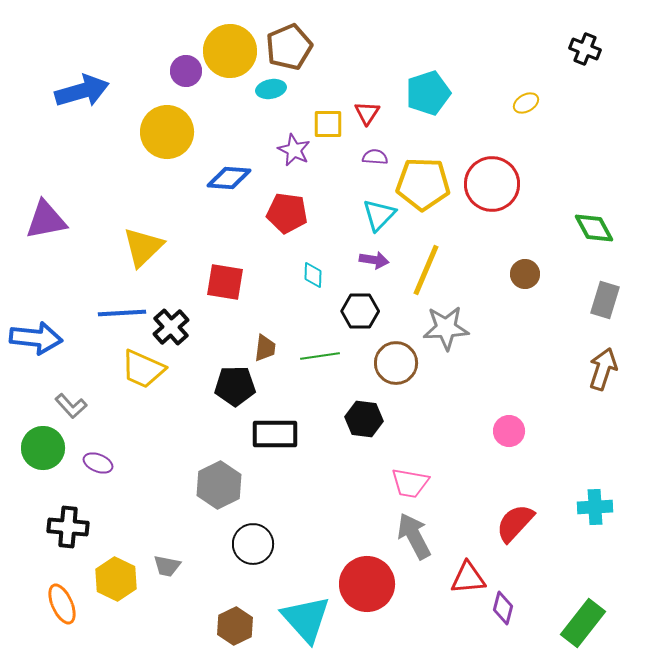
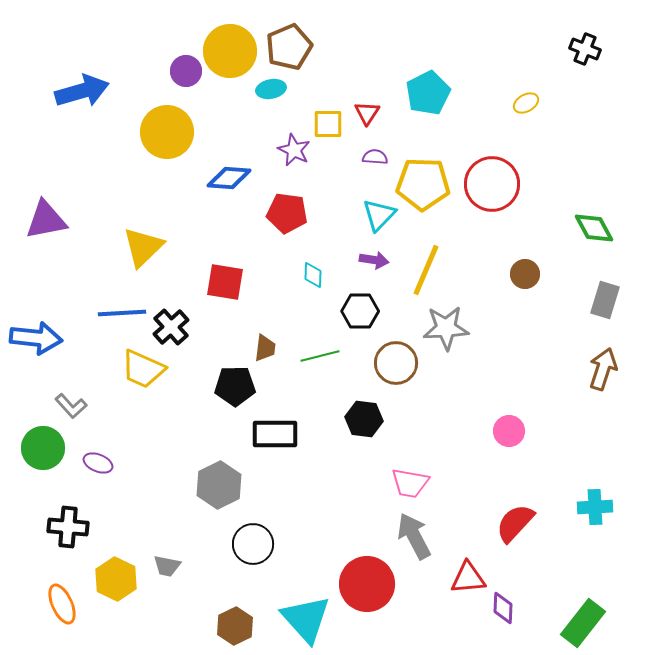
cyan pentagon at (428, 93): rotated 9 degrees counterclockwise
green line at (320, 356): rotated 6 degrees counterclockwise
purple diamond at (503, 608): rotated 12 degrees counterclockwise
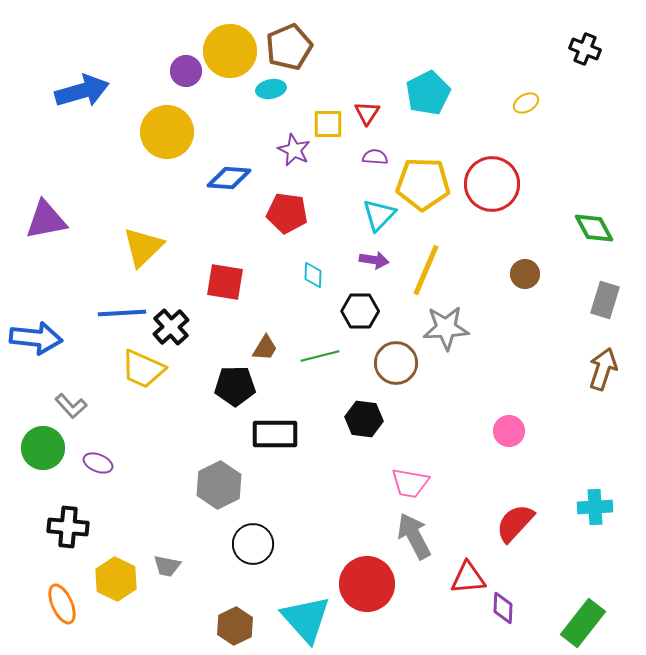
brown trapezoid at (265, 348): rotated 24 degrees clockwise
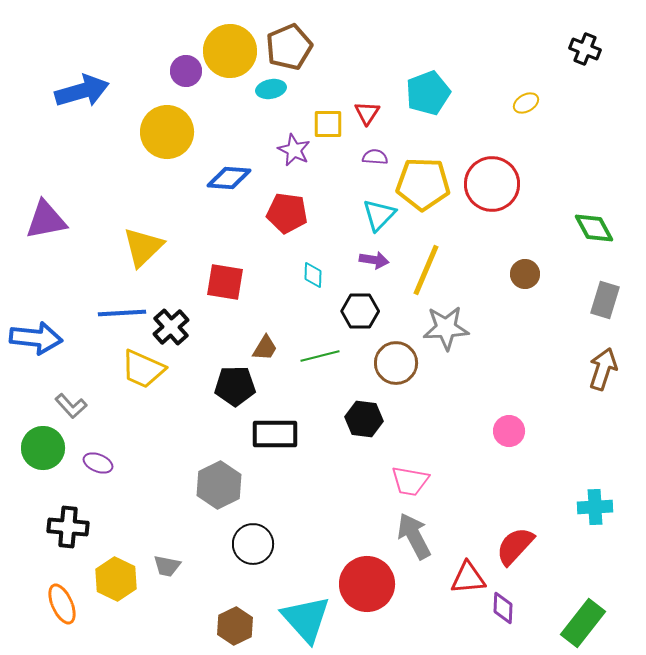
cyan pentagon at (428, 93): rotated 6 degrees clockwise
pink trapezoid at (410, 483): moved 2 px up
red semicircle at (515, 523): moved 23 px down
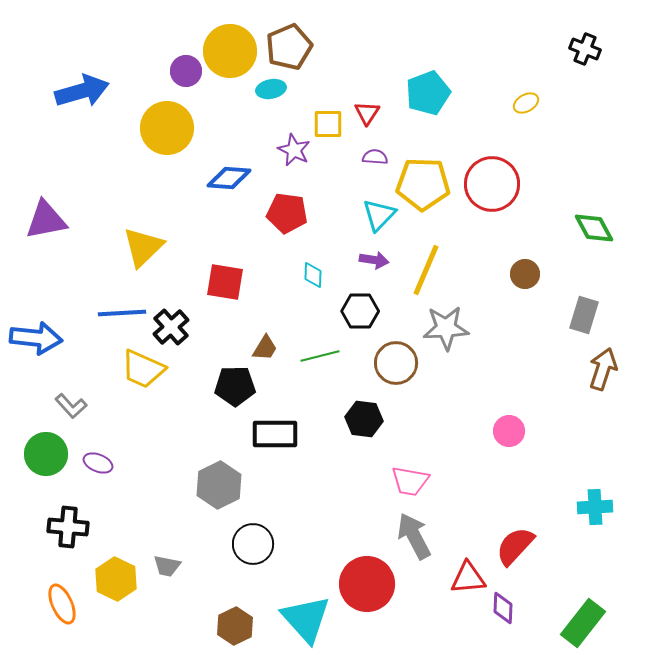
yellow circle at (167, 132): moved 4 px up
gray rectangle at (605, 300): moved 21 px left, 15 px down
green circle at (43, 448): moved 3 px right, 6 px down
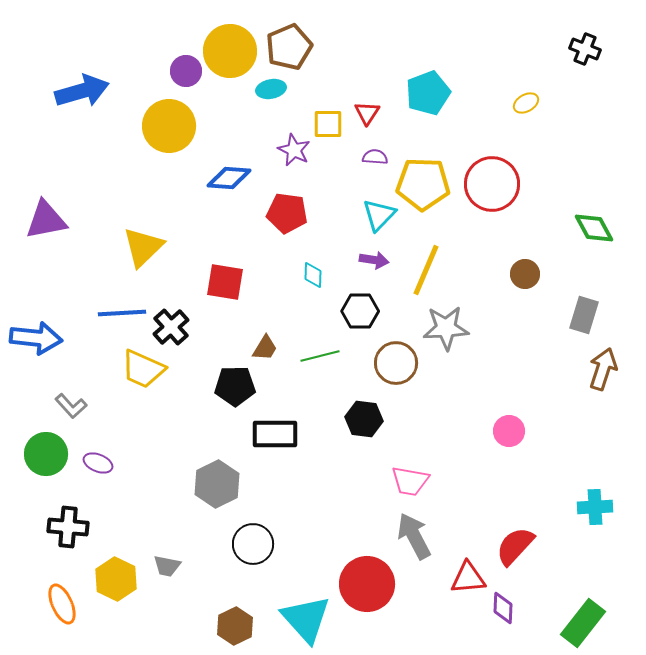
yellow circle at (167, 128): moved 2 px right, 2 px up
gray hexagon at (219, 485): moved 2 px left, 1 px up
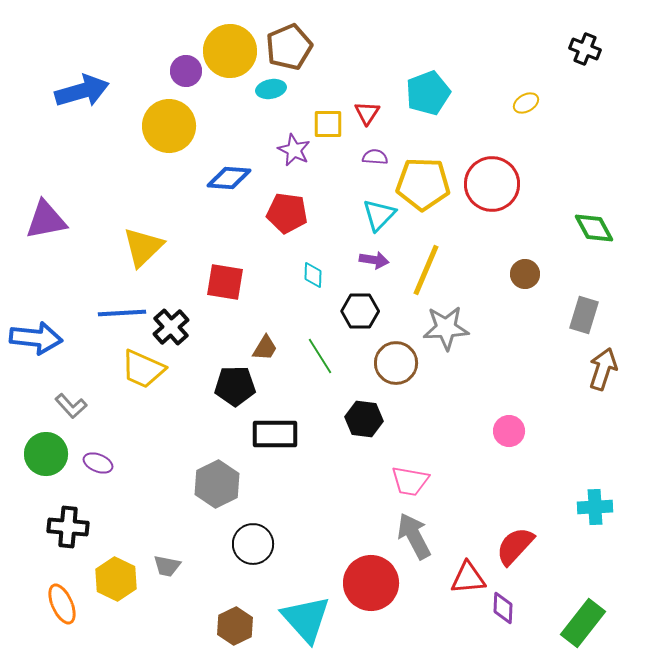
green line at (320, 356): rotated 72 degrees clockwise
red circle at (367, 584): moved 4 px right, 1 px up
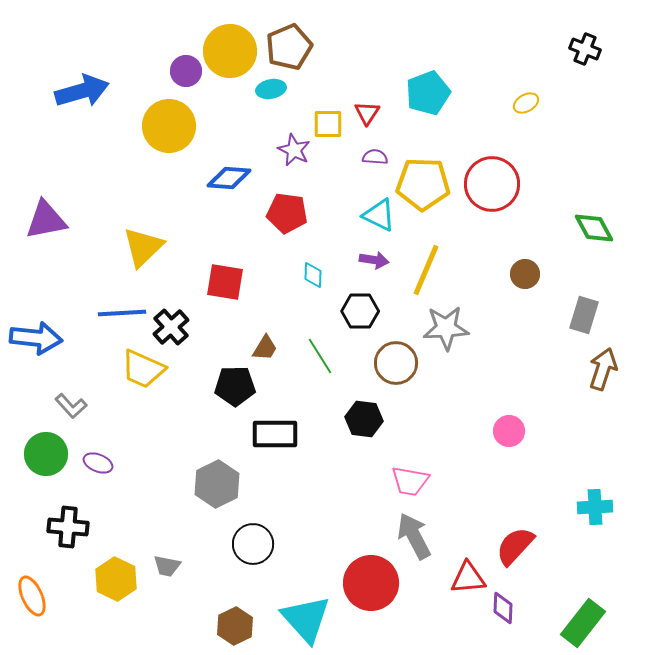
cyan triangle at (379, 215): rotated 48 degrees counterclockwise
orange ellipse at (62, 604): moved 30 px left, 8 px up
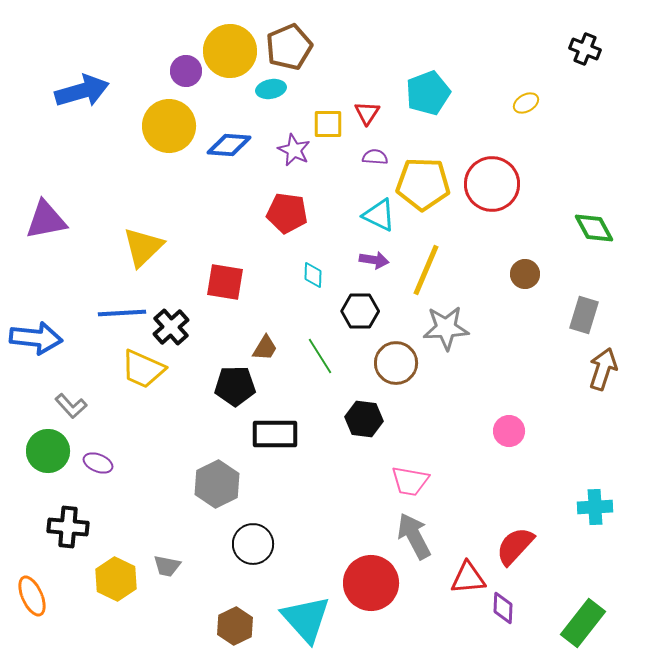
blue diamond at (229, 178): moved 33 px up
green circle at (46, 454): moved 2 px right, 3 px up
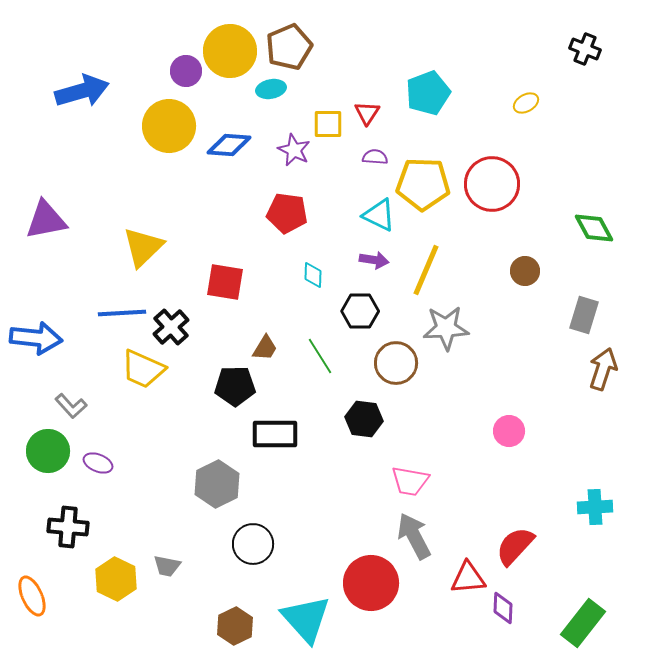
brown circle at (525, 274): moved 3 px up
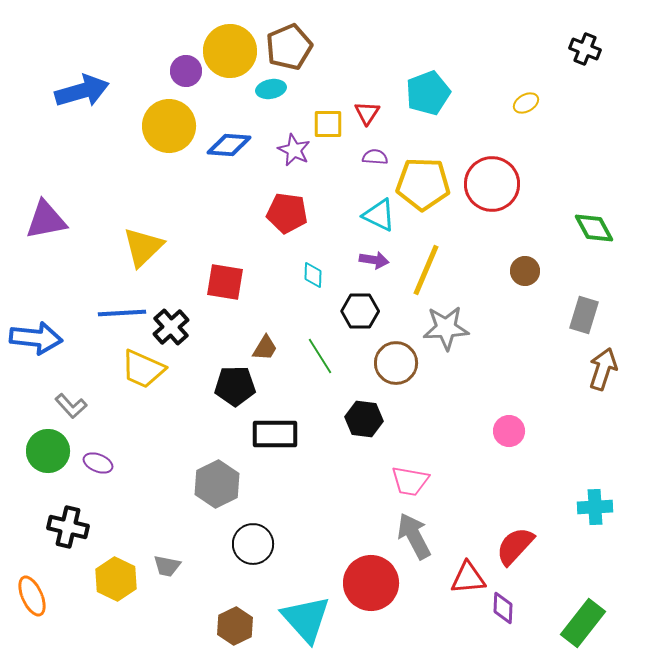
black cross at (68, 527): rotated 9 degrees clockwise
